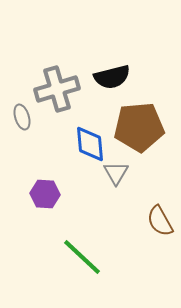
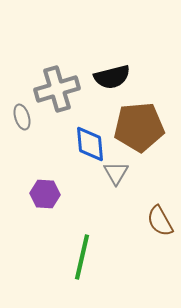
green line: rotated 60 degrees clockwise
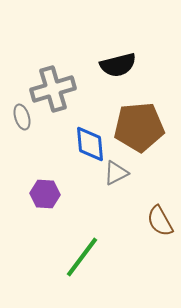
black semicircle: moved 6 px right, 12 px up
gray cross: moved 4 px left
gray triangle: rotated 32 degrees clockwise
green line: rotated 24 degrees clockwise
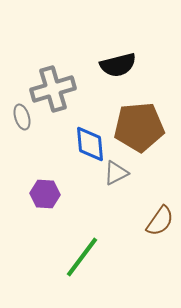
brown semicircle: rotated 116 degrees counterclockwise
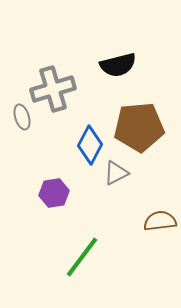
blue diamond: moved 1 px down; rotated 33 degrees clockwise
purple hexagon: moved 9 px right, 1 px up; rotated 12 degrees counterclockwise
brown semicircle: rotated 132 degrees counterclockwise
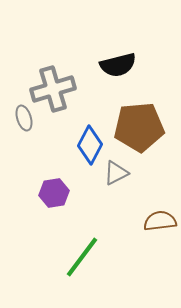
gray ellipse: moved 2 px right, 1 px down
